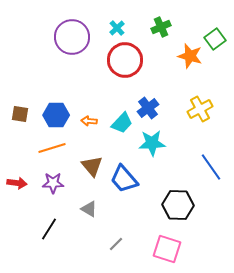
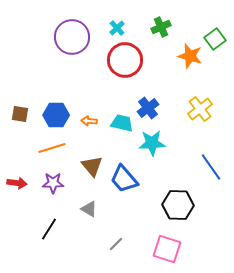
yellow cross: rotated 10 degrees counterclockwise
cyan trapezoid: rotated 120 degrees counterclockwise
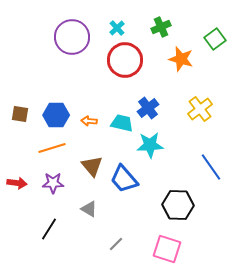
orange star: moved 9 px left, 3 px down
cyan star: moved 2 px left, 2 px down
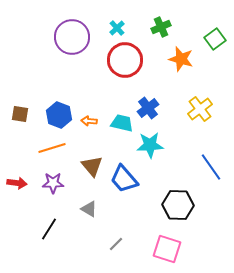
blue hexagon: moved 3 px right; rotated 20 degrees clockwise
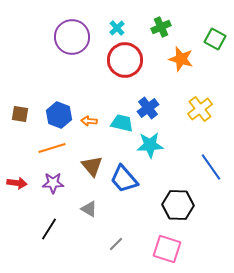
green square: rotated 25 degrees counterclockwise
